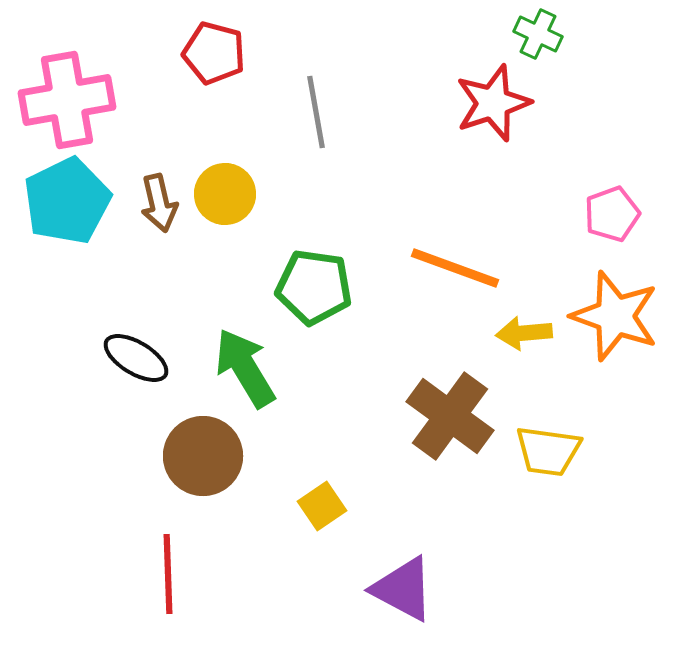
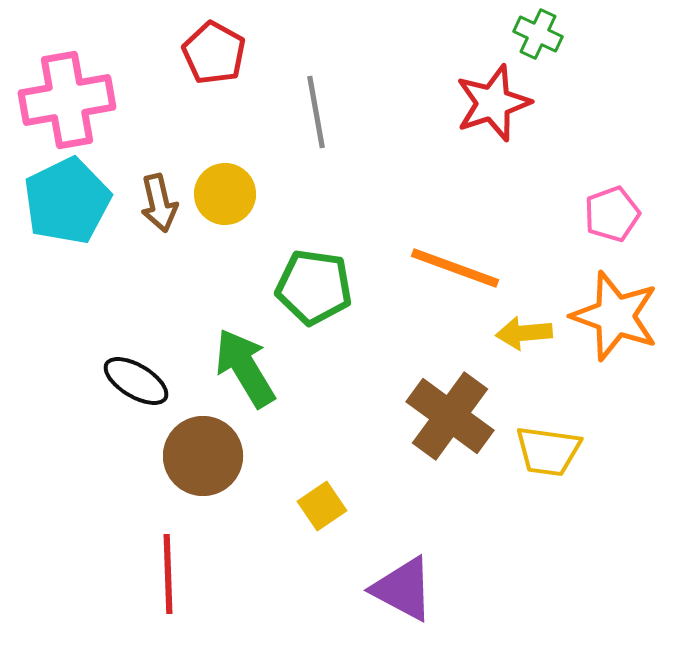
red pentagon: rotated 14 degrees clockwise
black ellipse: moved 23 px down
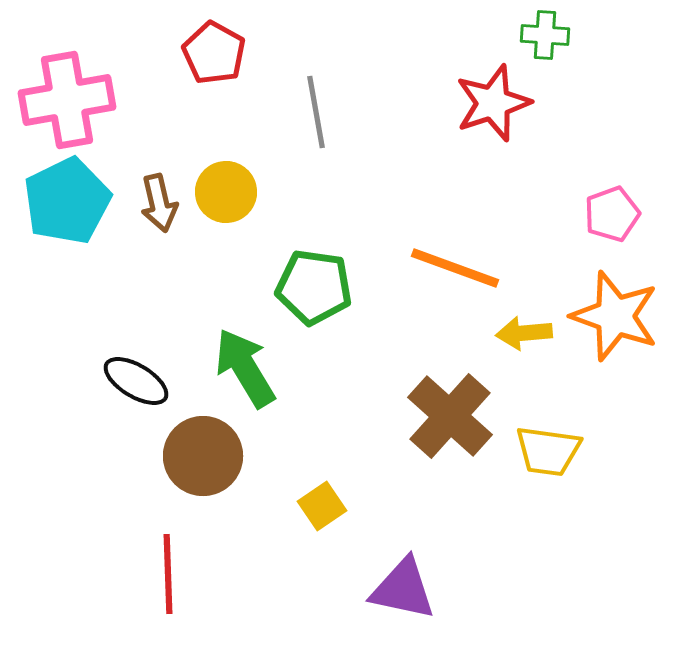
green cross: moved 7 px right, 1 px down; rotated 21 degrees counterclockwise
yellow circle: moved 1 px right, 2 px up
brown cross: rotated 6 degrees clockwise
purple triangle: rotated 16 degrees counterclockwise
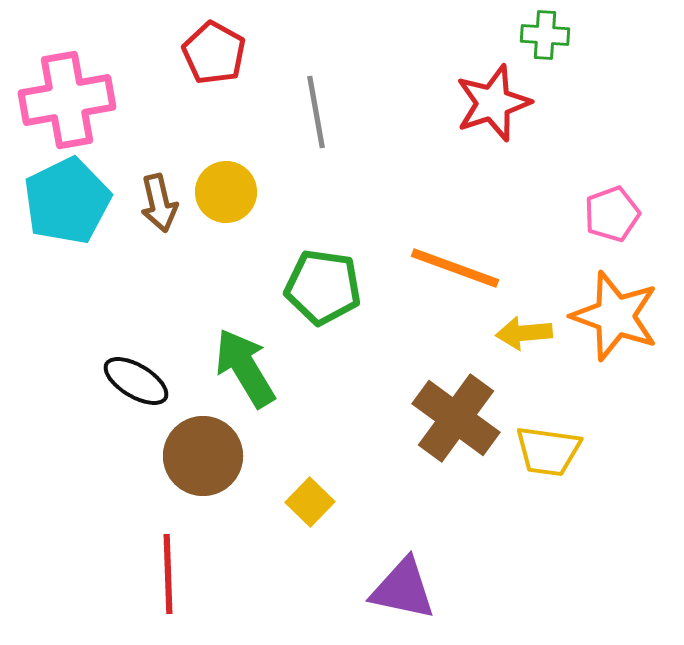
green pentagon: moved 9 px right
brown cross: moved 6 px right, 2 px down; rotated 6 degrees counterclockwise
yellow square: moved 12 px left, 4 px up; rotated 12 degrees counterclockwise
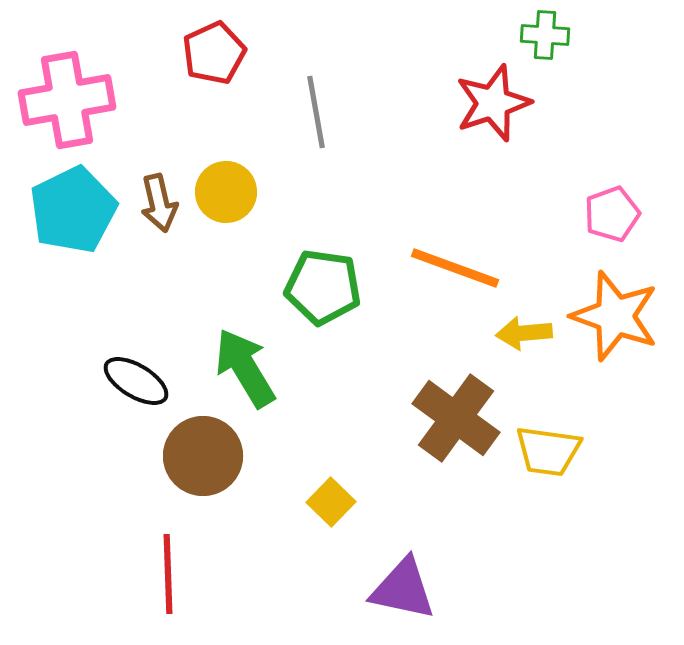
red pentagon: rotated 18 degrees clockwise
cyan pentagon: moved 6 px right, 9 px down
yellow square: moved 21 px right
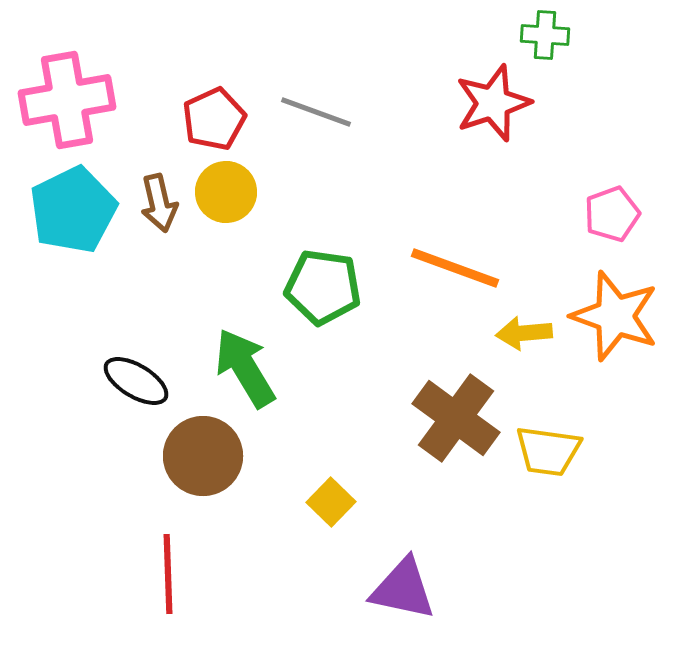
red pentagon: moved 66 px down
gray line: rotated 60 degrees counterclockwise
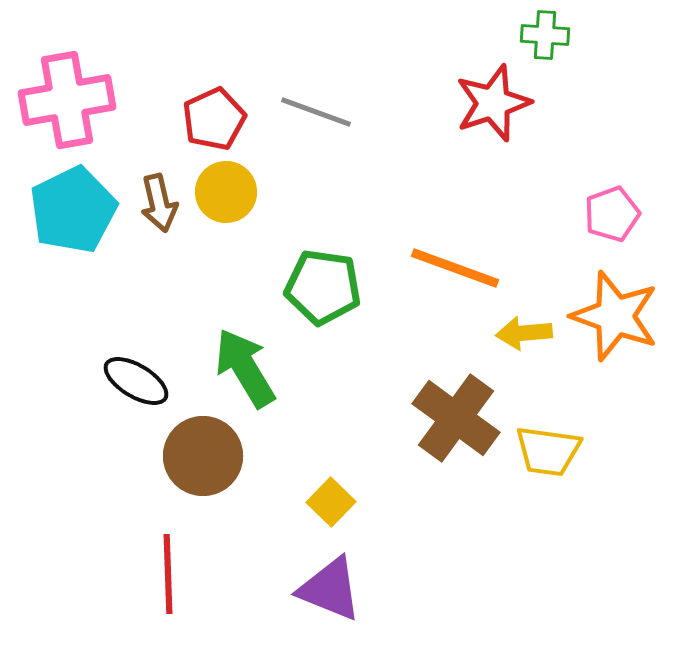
purple triangle: moved 73 px left; rotated 10 degrees clockwise
